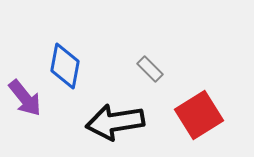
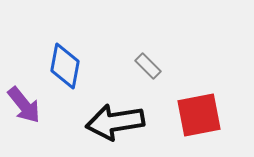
gray rectangle: moved 2 px left, 3 px up
purple arrow: moved 1 px left, 7 px down
red square: rotated 21 degrees clockwise
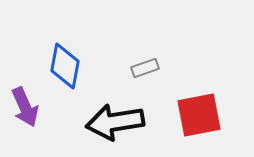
gray rectangle: moved 3 px left, 2 px down; rotated 64 degrees counterclockwise
purple arrow: moved 1 px right, 2 px down; rotated 15 degrees clockwise
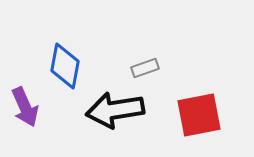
black arrow: moved 12 px up
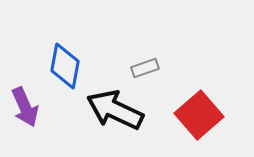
black arrow: rotated 34 degrees clockwise
red square: rotated 30 degrees counterclockwise
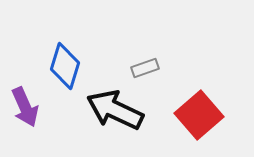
blue diamond: rotated 6 degrees clockwise
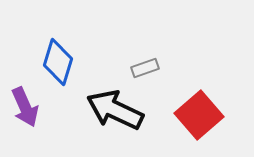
blue diamond: moved 7 px left, 4 px up
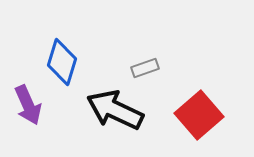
blue diamond: moved 4 px right
purple arrow: moved 3 px right, 2 px up
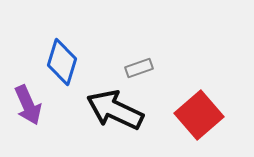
gray rectangle: moved 6 px left
